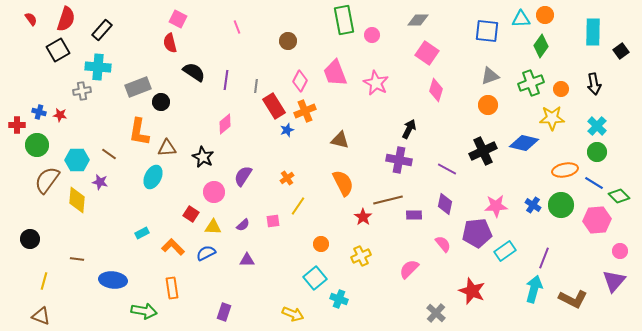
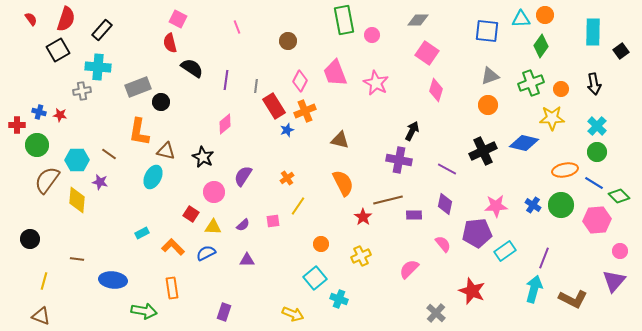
black semicircle at (194, 72): moved 2 px left, 4 px up
black arrow at (409, 129): moved 3 px right, 2 px down
brown triangle at (167, 148): moved 1 px left, 3 px down; rotated 18 degrees clockwise
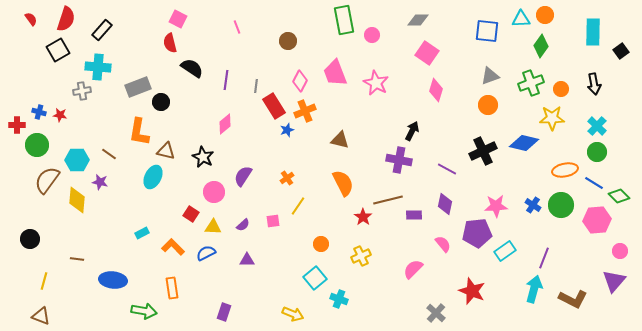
pink semicircle at (409, 269): moved 4 px right
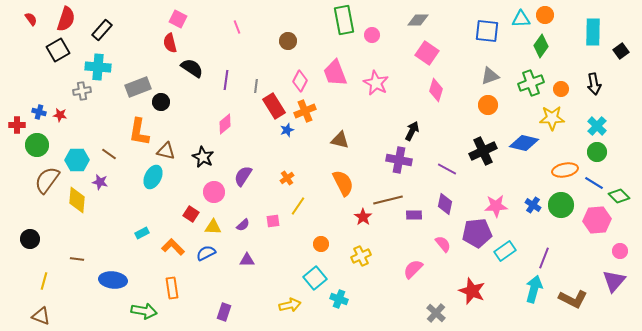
yellow arrow at (293, 314): moved 3 px left, 9 px up; rotated 35 degrees counterclockwise
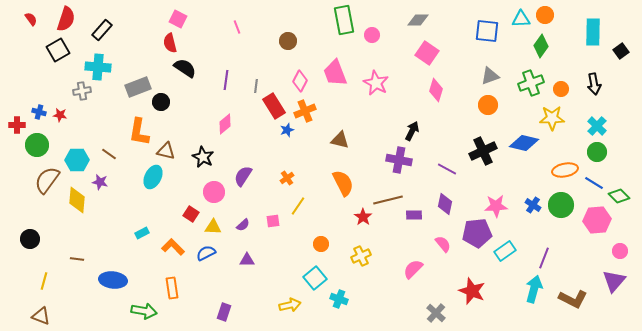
black semicircle at (192, 68): moved 7 px left
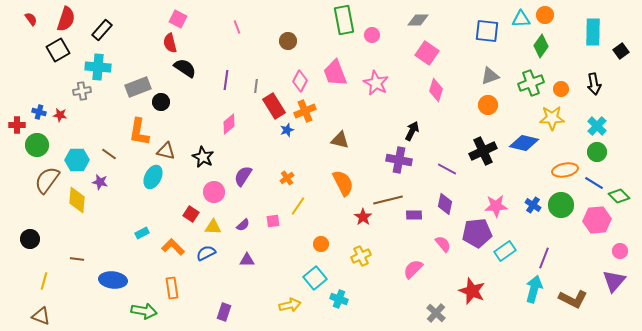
pink diamond at (225, 124): moved 4 px right
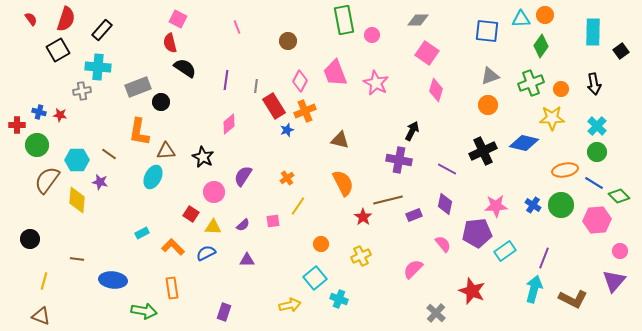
brown triangle at (166, 151): rotated 18 degrees counterclockwise
purple rectangle at (414, 215): rotated 21 degrees counterclockwise
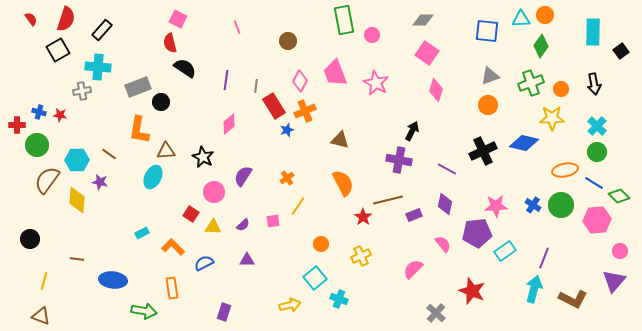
gray diamond at (418, 20): moved 5 px right
orange L-shape at (139, 132): moved 2 px up
blue semicircle at (206, 253): moved 2 px left, 10 px down
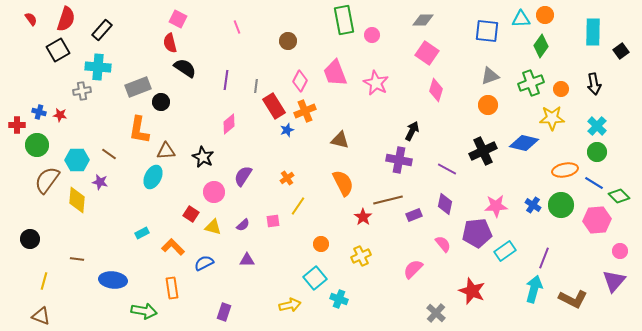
yellow triangle at (213, 227): rotated 12 degrees clockwise
